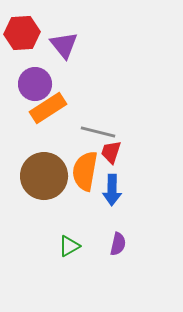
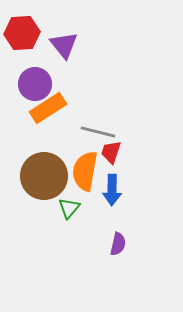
green triangle: moved 38 px up; rotated 20 degrees counterclockwise
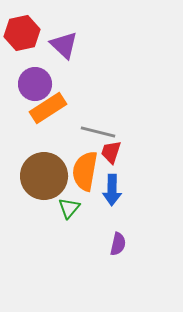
red hexagon: rotated 8 degrees counterclockwise
purple triangle: rotated 8 degrees counterclockwise
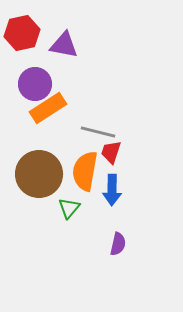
purple triangle: rotated 32 degrees counterclockwise
brown circle: moved 5 px left, 2 px up
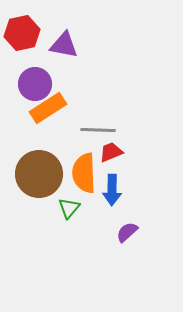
gray line: moved 2 px up; rotated 12 degrees counterclockwise
red trapezoid: rotated 50 degrees clockwise
orange semicircle: moved 1 px left, 2 px down; rotated 12 degrees counterclockwise
purple semicircle: moved 9 px right, 12 px up; rotated 145 degrees counterclockwise
